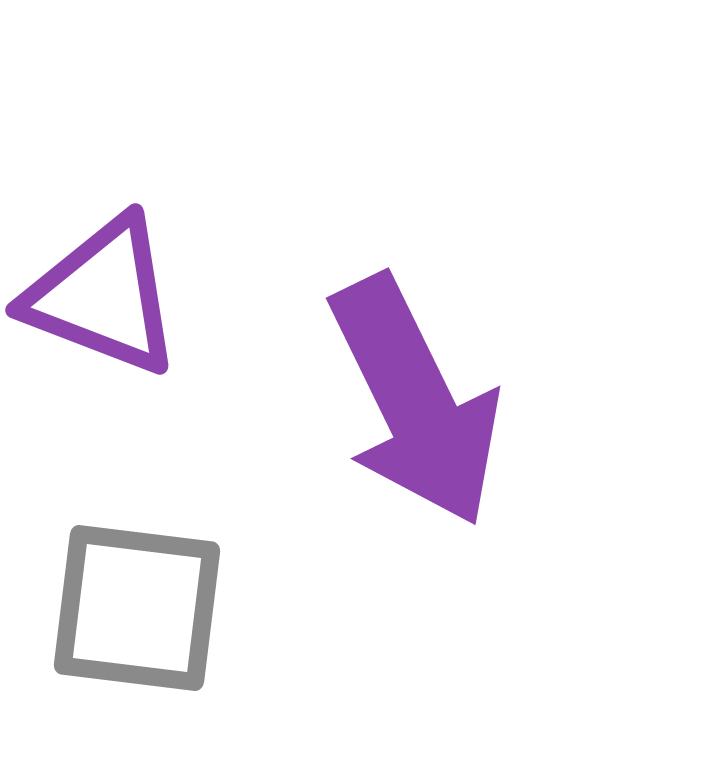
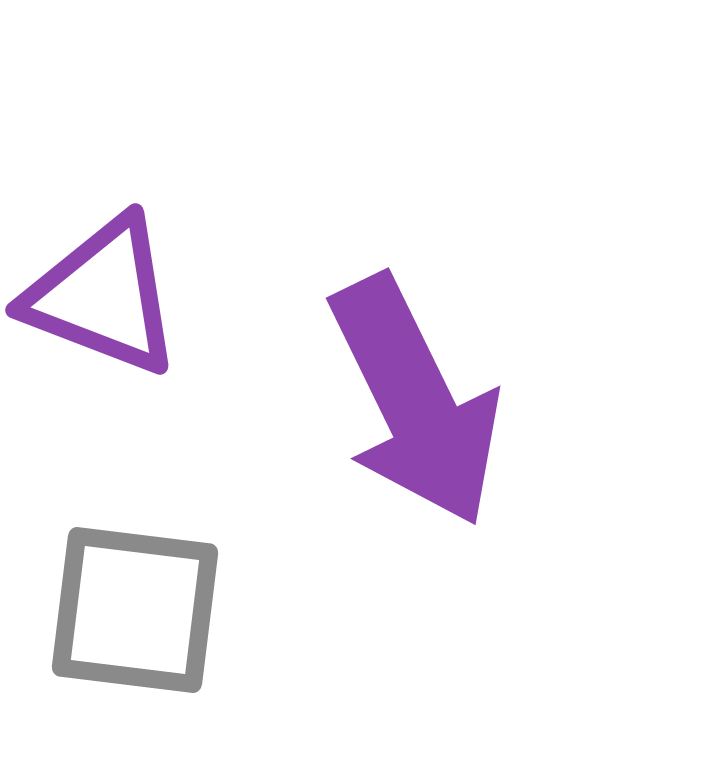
gray square: moved 2 px left, 2 px down
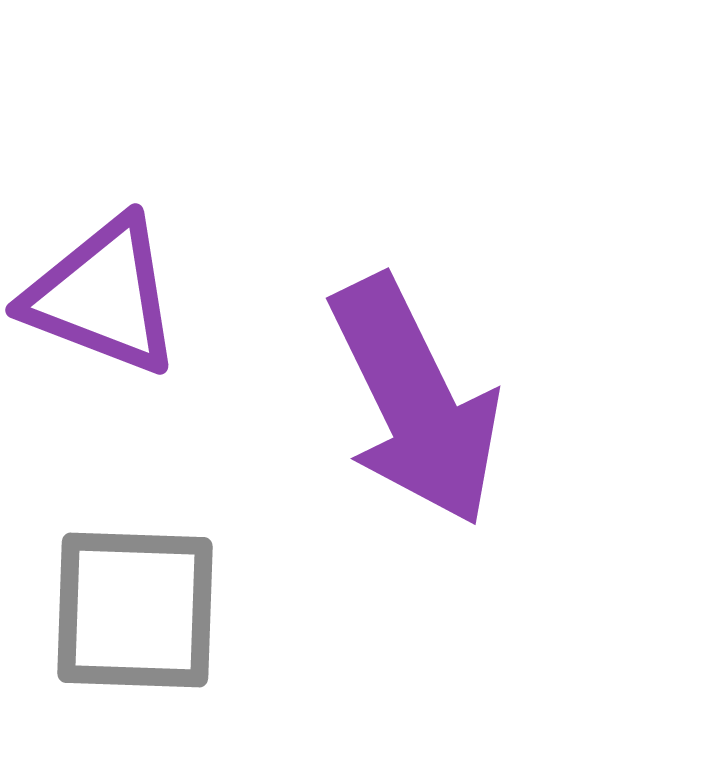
gray square: rotated 5 degrees counterclockwise
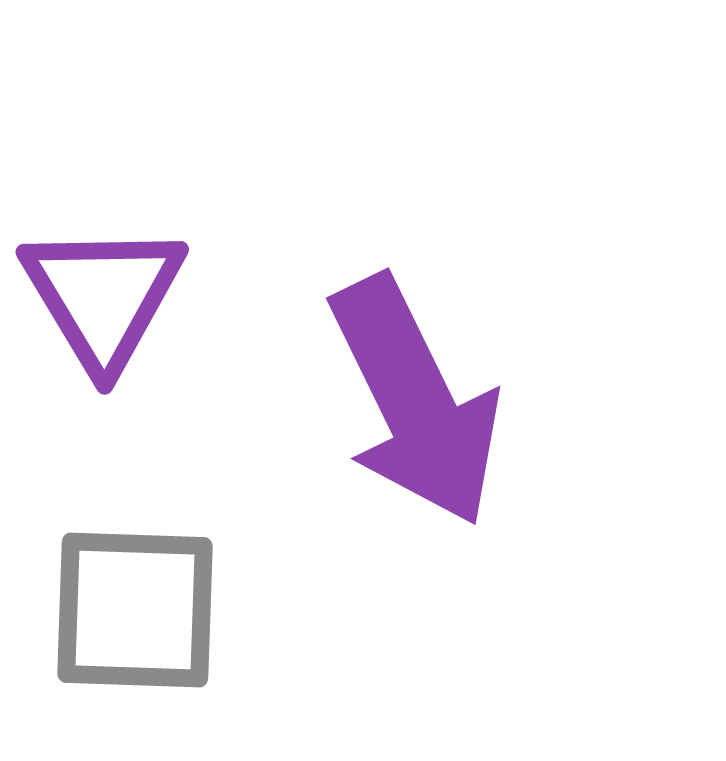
purple triangle: rotated 38 degrees clockwise
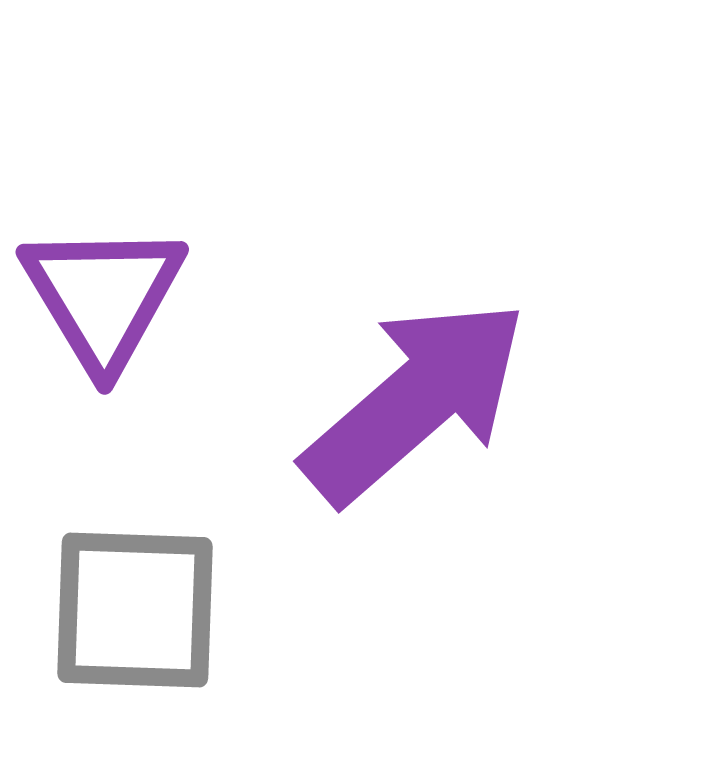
purple arrow: rotated 105 degrees counterclockwise
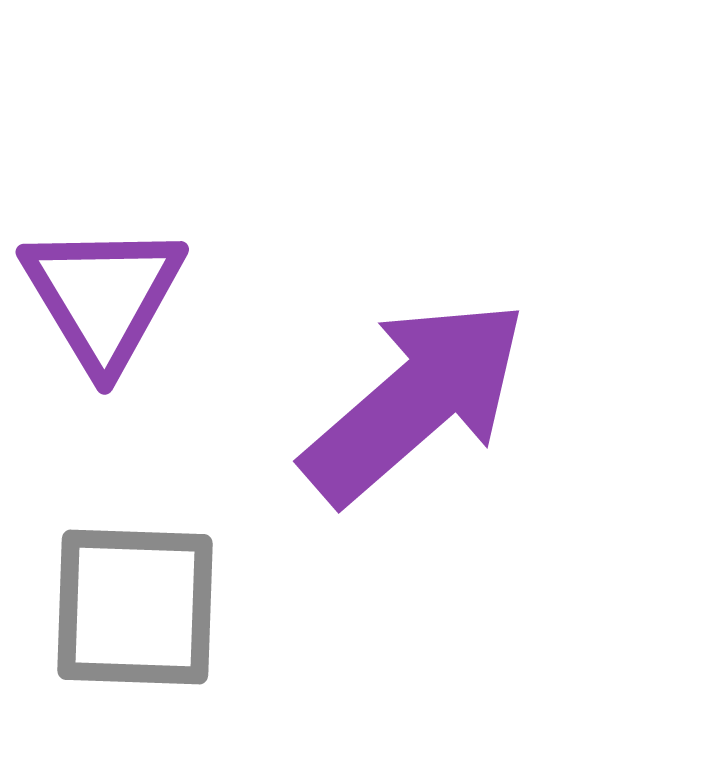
gray square: moved 3 px up
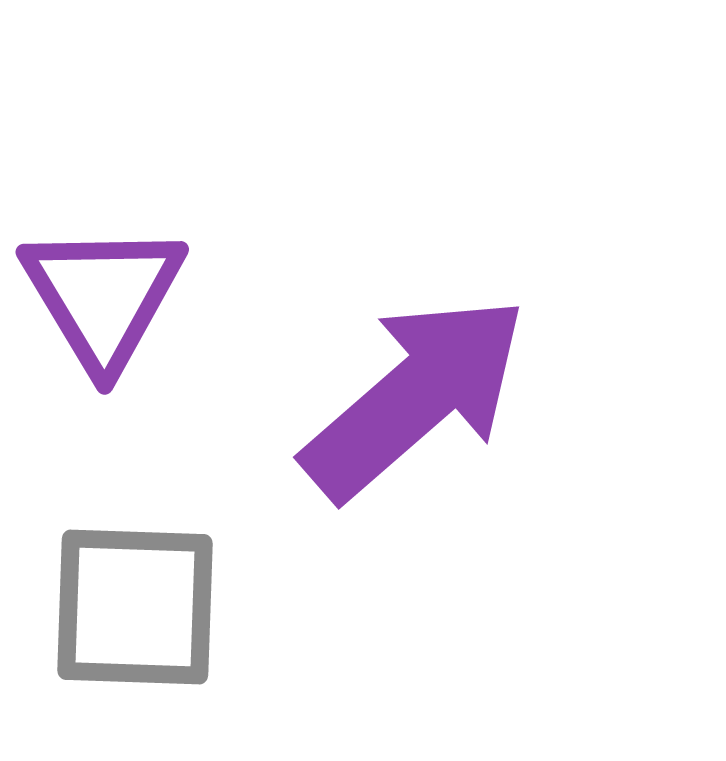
purple arrow: moved 4 px up
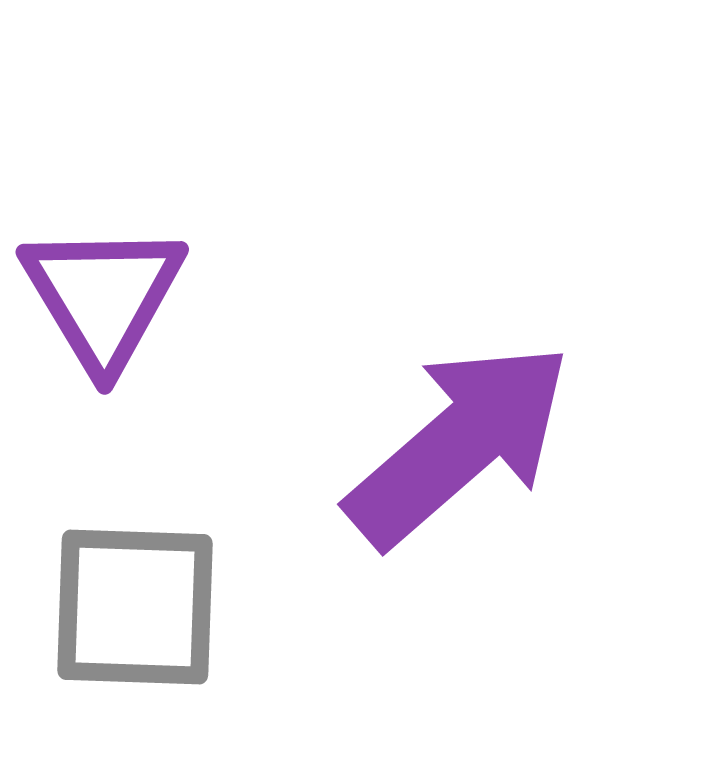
purple arrow: moved 44 px right, 47 px down
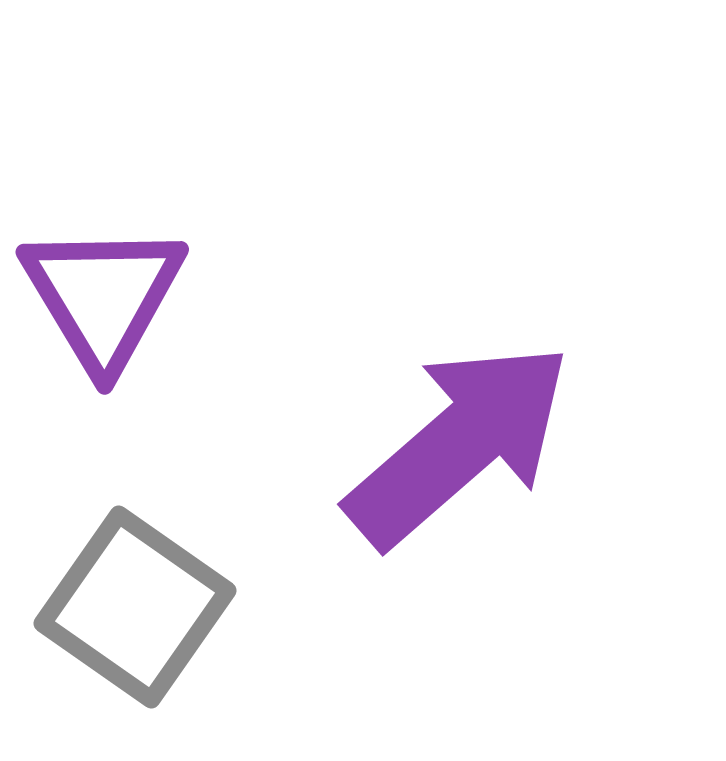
gray square: rotated 33 degrees clockwise
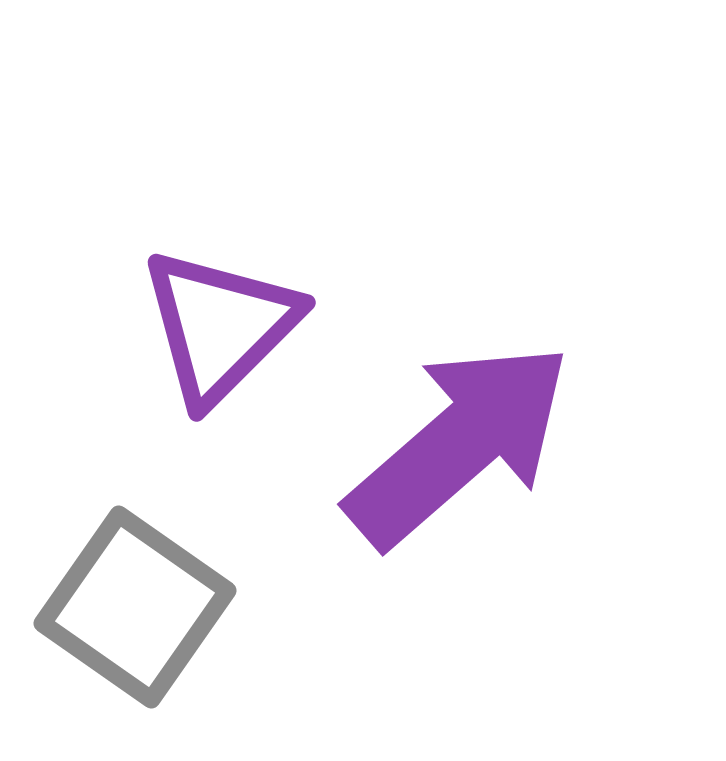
purple triangle: moved 117 px right, 30 px down; rotated 16 degrees clockwise
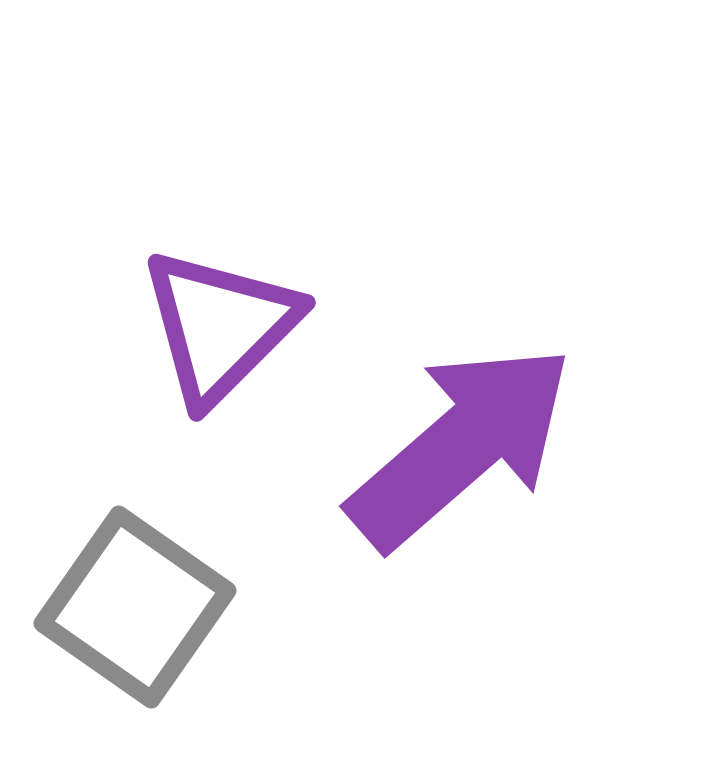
purple arrow: moved 2 px right, 2 px down
